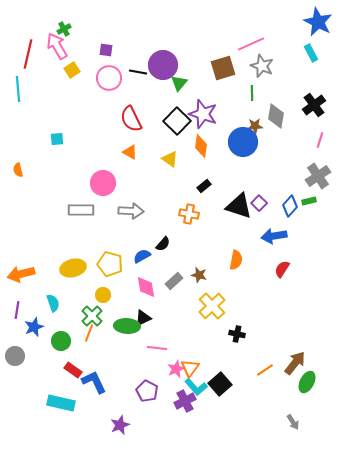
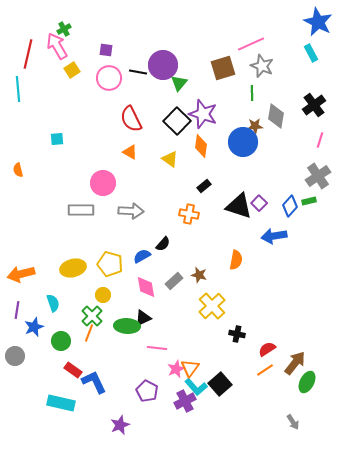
red semicircle at (282, 269): moved 15 px left, 80 px down; rotated 24 degrees clockwise
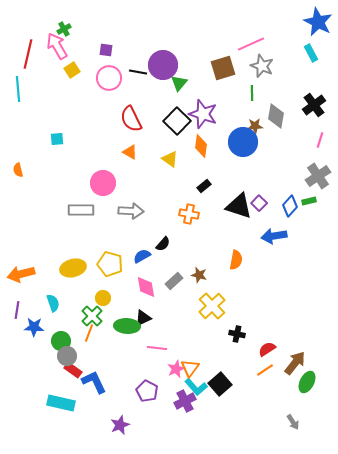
yellow circle at (103, 295): moved 3 px down
blue star at (34, 327): rotated 24 degrees clockwise
gray circle at (15, 356): moved 52 px right
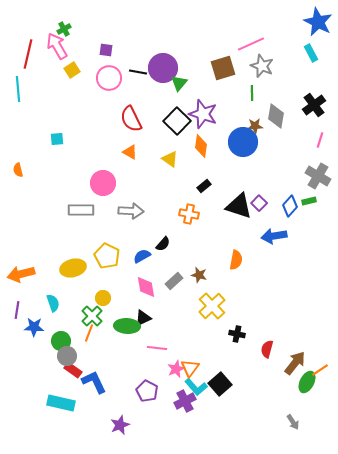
purple circle at (163, 65): moved 3 px down
gray cross at (318, 176): rotated 25 degrees counterclockwise
yellow pentagon at (110, 264): moved 3 px left, 8 px up; rotated 10 degrees clockwise
red semicircle at (267, 349): rotated 42 degrees counterclockwise
orange line at (265, 370): moved 55 px right
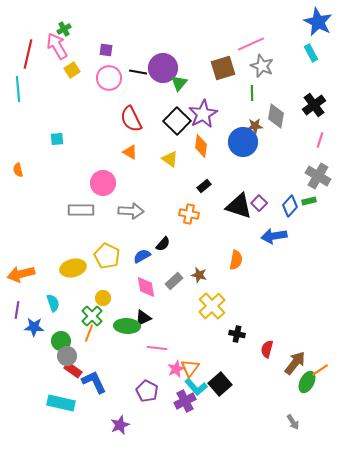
purple star at (203, 114): rotated 24 degrees clockwise
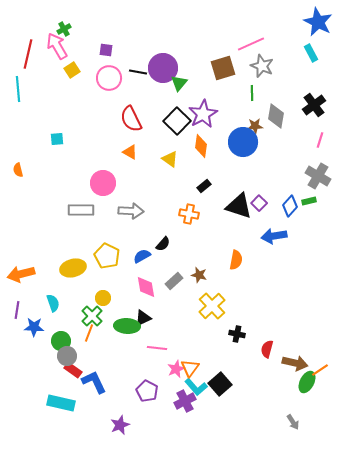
brown arrow at (295, 363): rotated 65 degrees clockwise
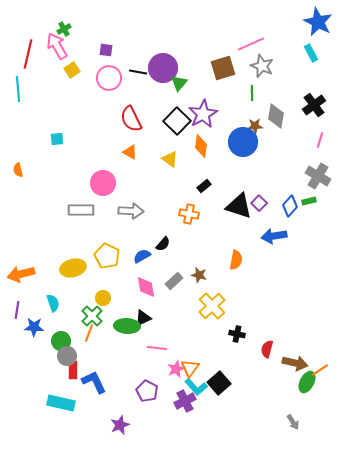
red rectangle at (73, 370): rotated 54 degrees clockwise
black square at (220, 384): moved 1 px left, 1 px up
